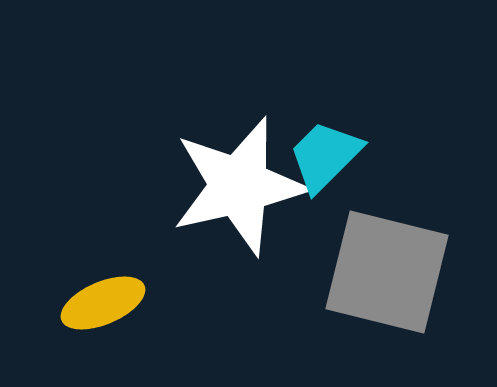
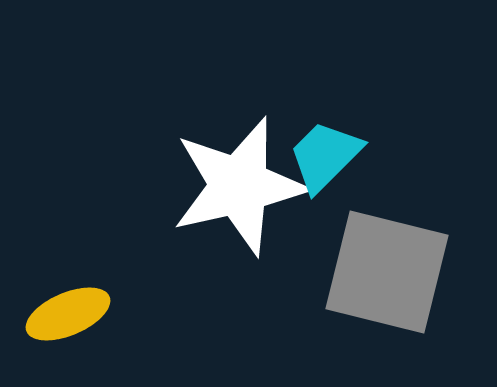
yellow ellipse: moved 35 px left, 11 px down
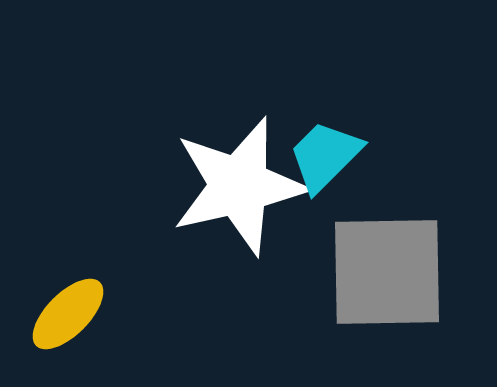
gray square: rotated 15 degrees counterclockwise
yellow ellipse: rotated 22 degrees counterclockwise
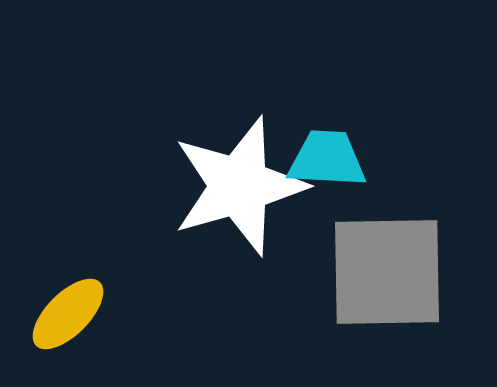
cyan trapezoid: moved 2 px right, 3 px down; rotated 48 degrees clockwise
white star: rotated 3 degrees counterclockwise
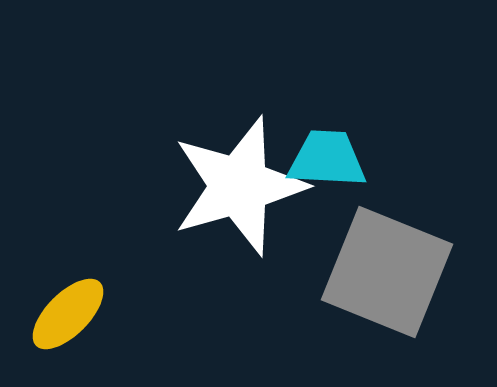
gray square: rotated 23 degrees clockwise
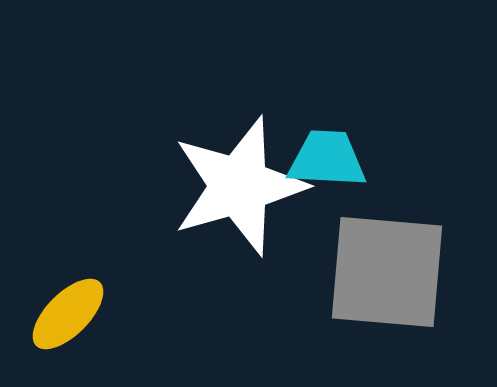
gray square: rotated 17 degrees counterclockwise
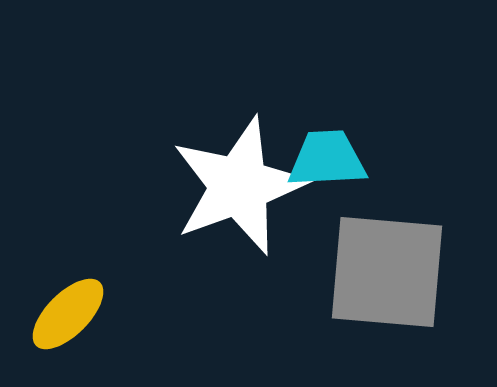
cyan trapezoid: rotated 6 degrees counterclockwise
white star: rotated 4 degrees counterclockwise
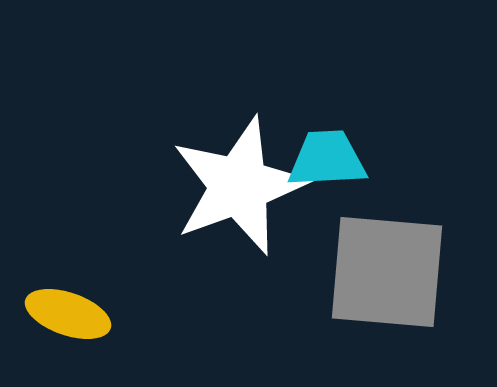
yellow ellipse: rotated 64 degrees clockwise
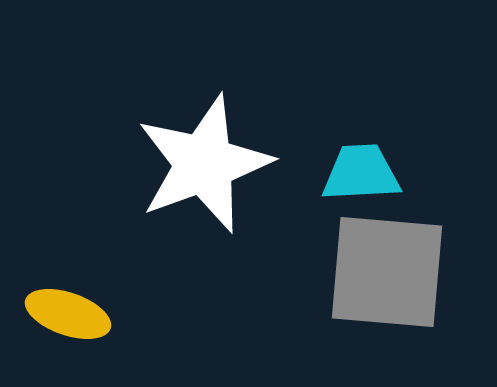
cyan trapezoid: moved 34 px right, 14 px down
white star: moved 35 px left, 22 px up
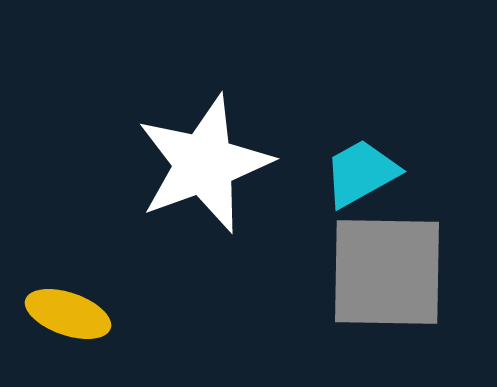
cyan trapezoid: rotated 26 degrees counterclockwise
gray square: rotated 4 degrees counterclockwise
